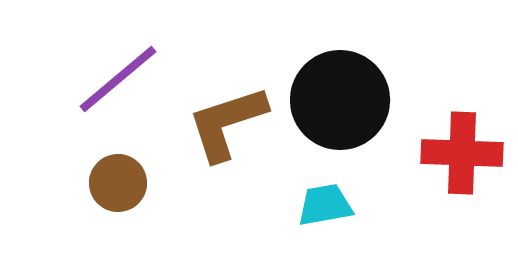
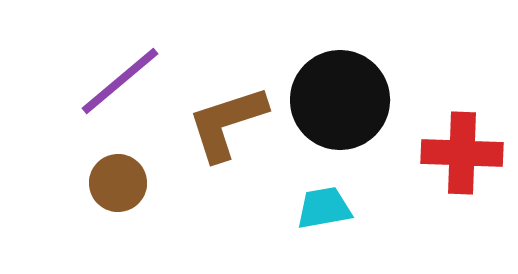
purple line: moved 2 px right, 2 px down
cyan trapezoid: moved 1 px left, 3 px down
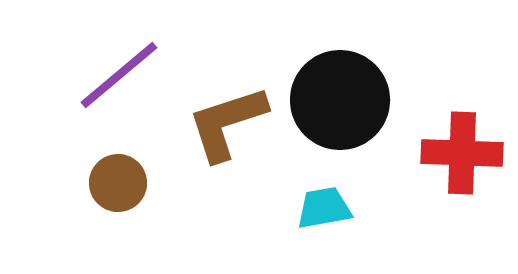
purple line: moved 1 px left, 6 px up
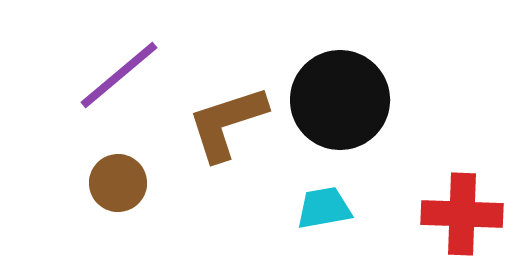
red cross: moved 61 px down
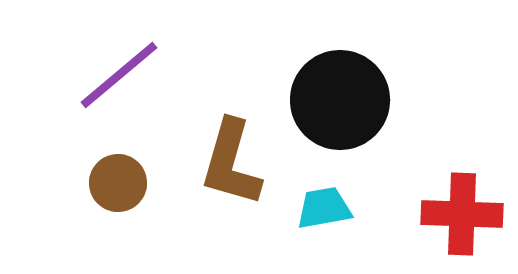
brown L-shape: moved 4 px right, 40 px down; rotated 56 degrees counterclockwise
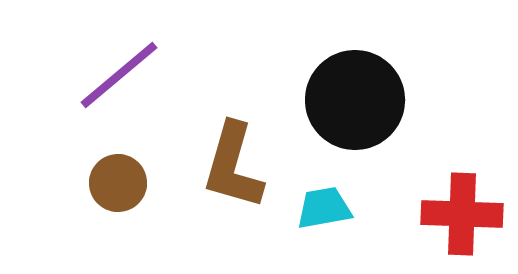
black circle: moved 15 px right
brown L-shape: moved 2 px right, 3 px down
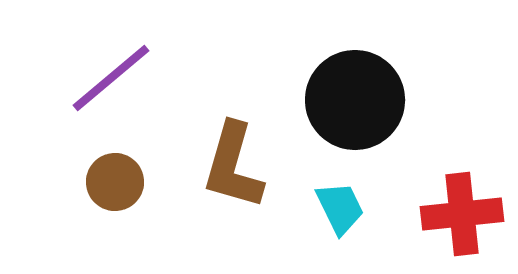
purple line: moved 8 px left, 3 px down
brown circle: moved 3 px left, 1 px up
cyan trapezoid: moved 16 px right; rotated 74 degrees clockwise
red cross: rotated 8 degrees counterclockwise
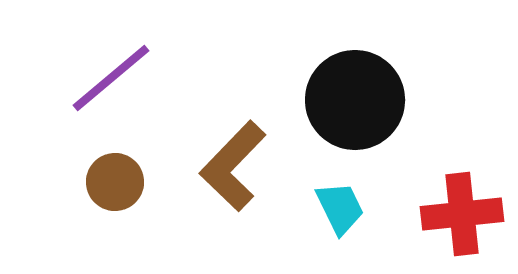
brown L-shape: rotated 28 degrees clockwise
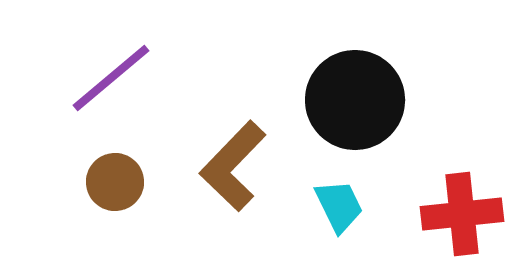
cyan trapezoid: moved 1 px left, 2 px up
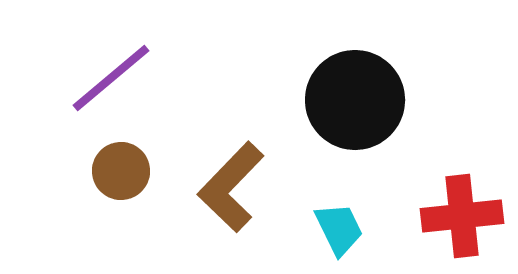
brown L-shape: moved 2 px left, 21 px down
brown circle: moved 6 px right, 11 px up
cyan trapezoid: moved 23 px down
red cross: moved 2 px down
